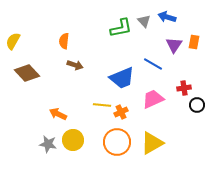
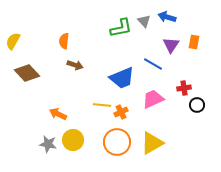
purple triangle: moved 3 px left
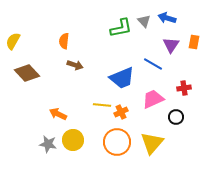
blue arrow: moved 1 px down
black circle: moved 21 px left, 12 px down
yellow triangle: rotated 20 degrees counterclockwise
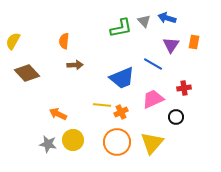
brown arrow: rotated 21 degrees counterclockwise
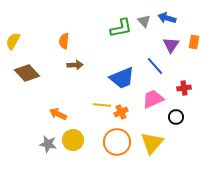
blue line: moved 2 px right, 2 px down; rotated 18 degrees clockwise
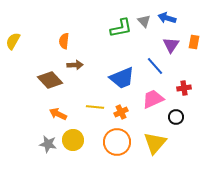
brown diamond: moved 23 px right, 7 px down
yellow line: moved 7 px left, 2 px down
yellow triangle: moved 3 px right
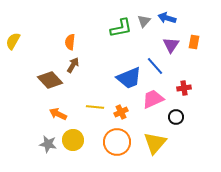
gray triangle: rotated 24 degrees clockwise
orange semicircle: moved 6 px right, 1 px down
brown arrow: moved 2 px left; rotated 56 degrees counterclockwise
blue trapezoid: moved 7 px right
